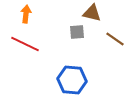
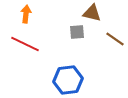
blue hexagon: moved 4 px left; rotated 12 degrees counterclockwise
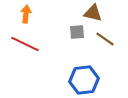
brown triangle: moved 1 px right
brown line: moved 10 px left
blue hexagon: moved 16 px right
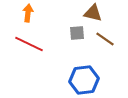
orange arrow: moved 2 px right, 1 px up
gray square: moved 1 px down
red line: moved 4 px right
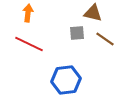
blue hexagon: moved 18 px left
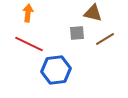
brown line: rotated 66 degrees counterclockwise
blue hexagon: moved 10 px left, 10 px up
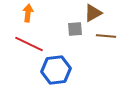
brown triangle: rotated 42 degrees counterclockwise
gray square: moved 2 px left, 4 px up
brown line: moved 1 px right, 3 px up; rotated 36 degrees clockwise
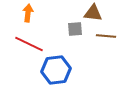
brown triangle: rotated 36 degrees clockwise
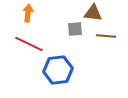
blue hexagon: moved 2 px right
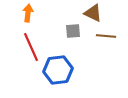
brown triangle: rotated 18 degrees clockwise
gray square: moved 2 px left, 2 px down
red line: moved 2 px right, 3 px down; rotated 40 degrees clockwise
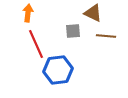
red line: moved 5 px right, 3 px up
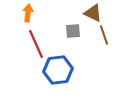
brown line: moved 2 px left, 1 px up; rotated 66 degrees clockwise
